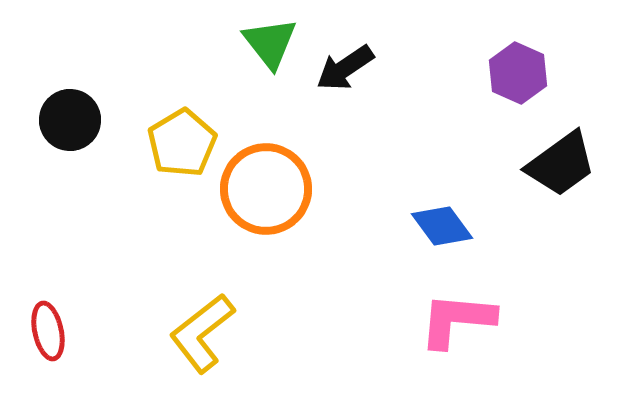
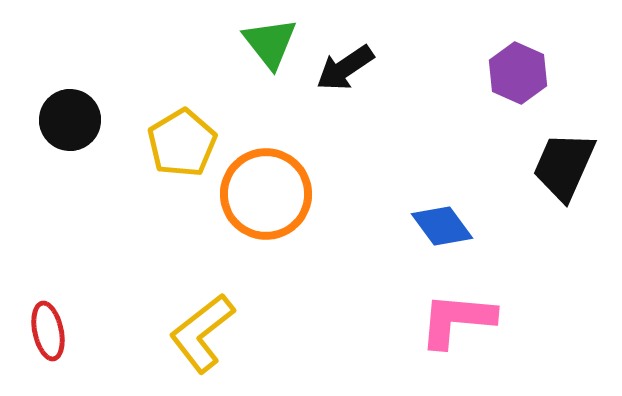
black trapezoid: moved 3 px right, 2 px down; rotated 150 degrees clockwise
orange circle: moved 5 px down
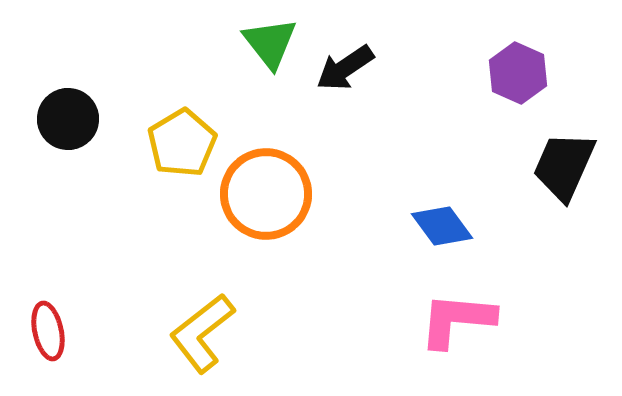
black circle: moved 2 px left, 1 px up
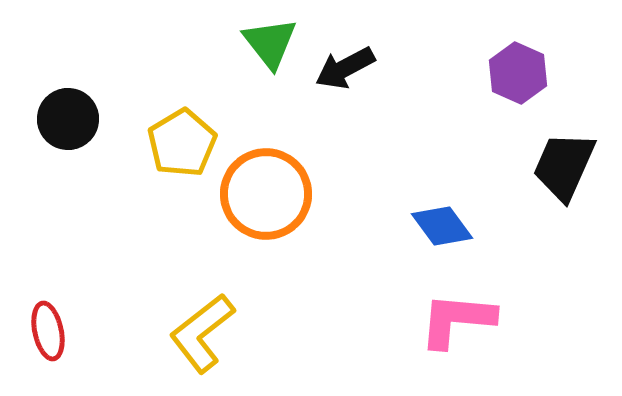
black arrow: rotated 6 degrees clockwise
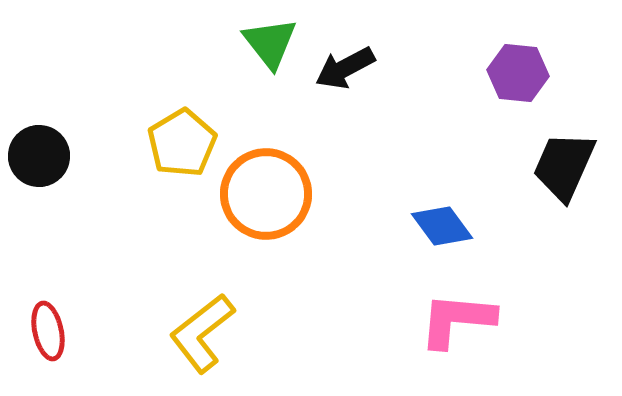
purple hexagon: rotated 18 degrees counterclockwise
black circle: moved 29 px left, 37 px down
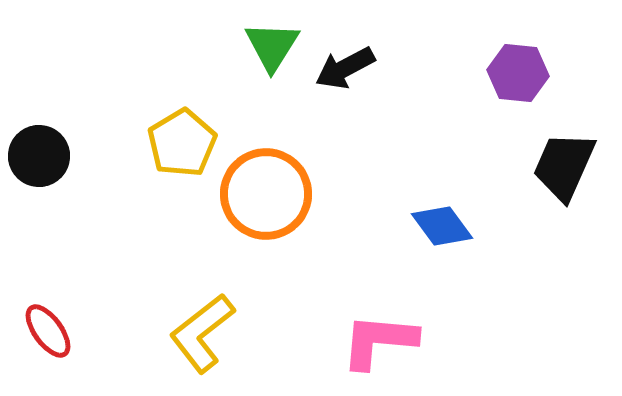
green triangle: moved 2 px right, 3 px down; rotated 10 degrees clockwise
pink L-shape: moved 78 px left, 21 px down
red ellipse: rotated 24 degrees counterclockwise
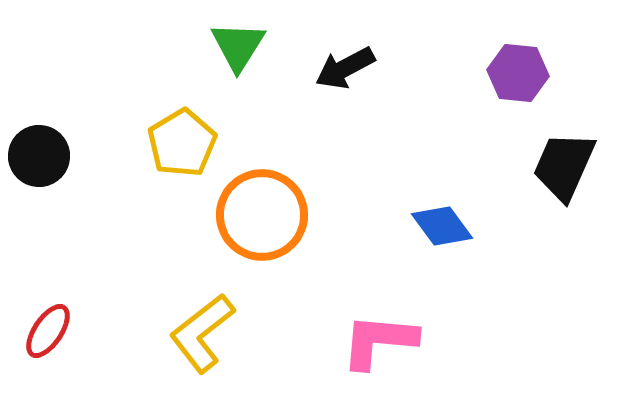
green triangle: moved 34 px left
orange circle: moved 4 px left, 21 px down
red ellipse: rotated 70 degrees clockwise
